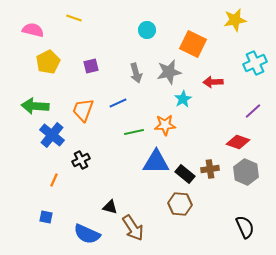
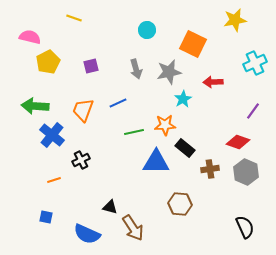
pink semicircle: moved 3 px left, 7 px down
gray arrow: moved 4 px up
purple line: rotated 12 degrees counterclockwise
black rectangle: moved 26 px up
orange line: rotated 48 degrees clockwise
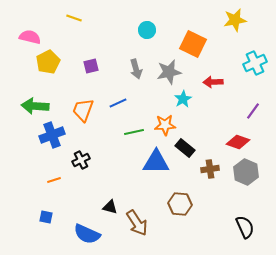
blue cross: rotated 30 degrees clockwise
brown arrow: moved 4 px right, 5 px up
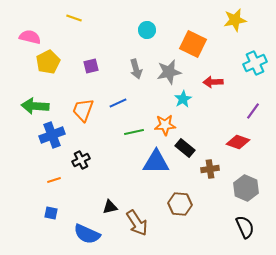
gray hexagon: moved 16 px down
black triangle: rotated 28 degrees counterclockwise
blue square: moved 5 px right, 4 px up
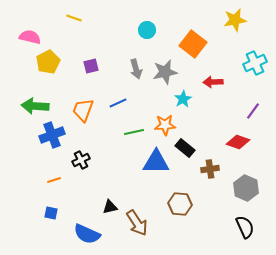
orange square: rotated 12 degrees clockwise
gray star: moved 4 px left
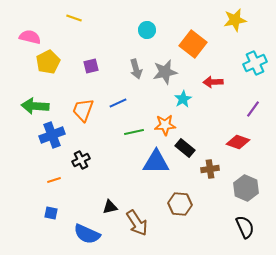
purple line: moved 2 px up
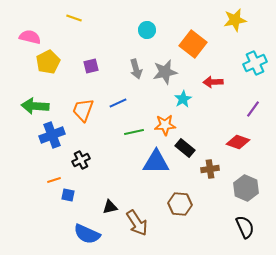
blue square: moved 17 px right, 18 px up
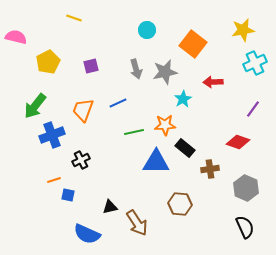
yellow star: moved 8 px right, 10 px down
pink semicircle: moved 14 px left
green arrow: rotated 56 degrees counterclockwise
